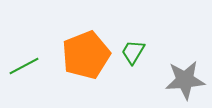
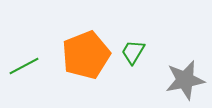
gray star: rotated 6 degrees counterclockwise
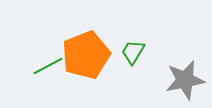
green line: moved 24 px right
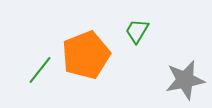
green trapezoid: moved 4 px right, 21 px up
green line: moved 8 px left, 4 px down; rotated 24 degrees counterclockwise
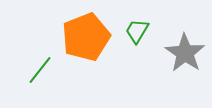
orange pentagon: moved 18 px up
gray star: moved 27 px up; rotated 27 degrees counterclockwise
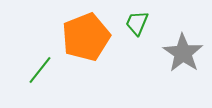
green trapezoid: moved 8 px up; rotated 8 degrees counterclockwise
gray star: moved 2 px left
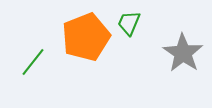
green trapezoid: moved 8 px left
green line: moved 7 px left, 8 px up
